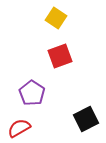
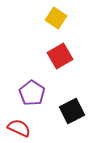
red square: rotated 10 degrees counterclockwise
black square: moved 14 px left, 8 px up
red semicircle: rotated 55 degrees clockwise
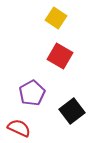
red square: rotated 30 degrees counterclockwise
purple pentagon: rotated 10 degrees clockwise
black square: rotated 10 degrees counterclockwise
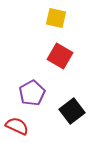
yellow square: rotated 20 degrees counterclockwise
red semicircle: moved 2 px left, 2 px up
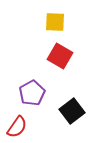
yellow square: moved 1 px left, 4 px down; rotated 10 degrees counterclockwise
red semicircle: moved 1 px down; rotated 100 degrees clockwise
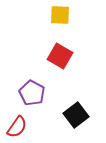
yellow square: moved 5 px right, 7 px up
purple pentagon: rotated 15 degrees counterclockwise
black square: moved 4 px right, 4 px down
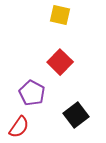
yellow square: rotated 10 degrees clockwise
red square: moved 6 px down; rotated 15 degrees clockwise
red semicircle: moved 2 px right
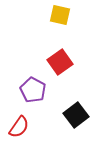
red square: rotated 10 degrees clockwise
purple pentagon: moved 1 px right, 3 px up
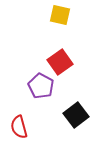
purple pentagon: moved 8 px right, 4 px up
red semicircle: rotated 130 degrees clockwise
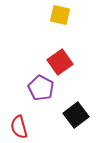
purple pentagon: moved 2 px down
